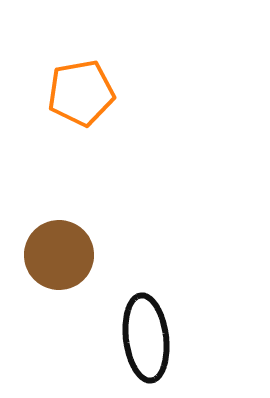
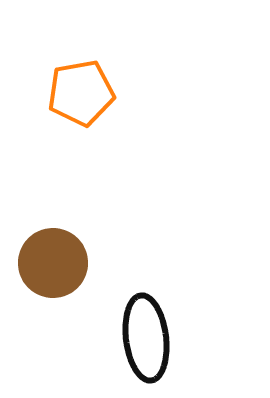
brown circle: moved 6 px left, 8 px down
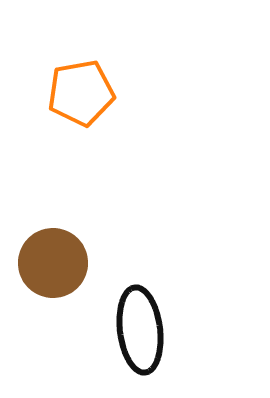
black ellipse: moved 6 px left, 8 px up
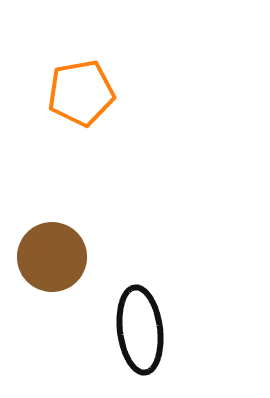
brown circle: moved 1 px left, 6 px up
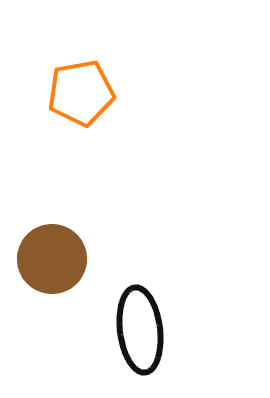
brown circle: moved 2 px down
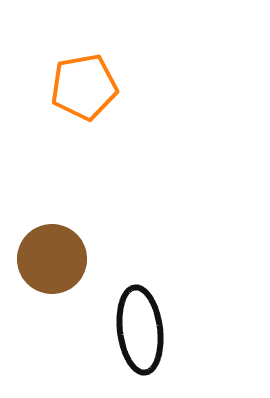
orange pentagon: moved 3 px right, 6 px up
